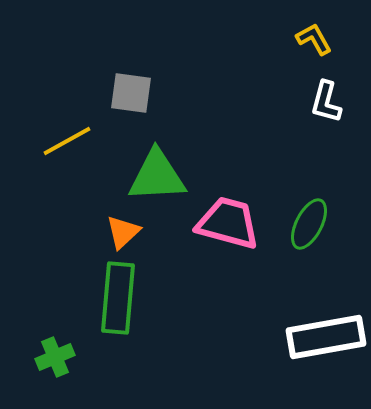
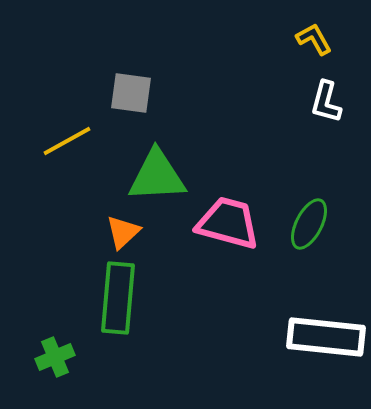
white rectangle: rotated 16 degrees clockwise
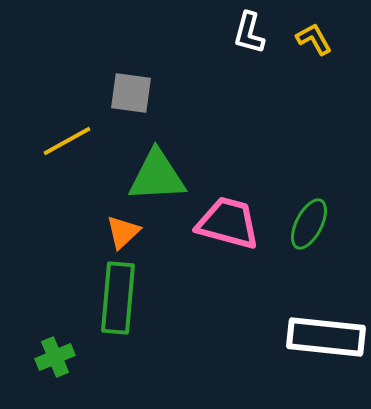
white L-shape: moved 77 px left, 69 px up
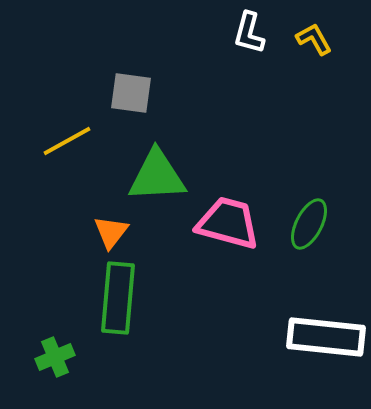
orange triangle: moved 12 px left; rotated 9 degrees counterclockwise
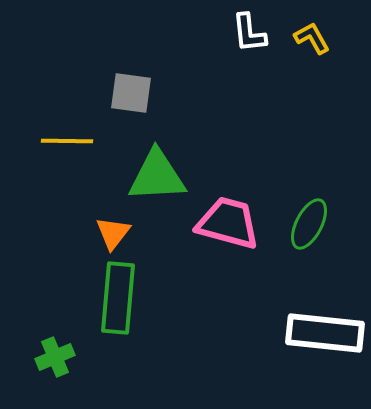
white L-shape: rotated 21 degrees counterclockwise
yellow L-shape: moved 2 px left, 1 px up
yellow line: rotated 30 degrees clockwise
orange triangle: moved 2 px right, 1 px down
white rectangle: moved 1 px left, 4 px up
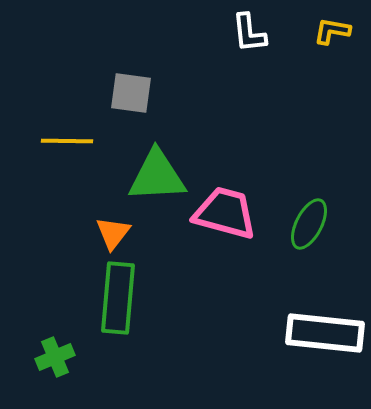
yellow L-shape: moved 20 px right, 7 px up; rotated 51 degrees counterclockwise
pink trapezoid: moved 3 px left, 10 px up
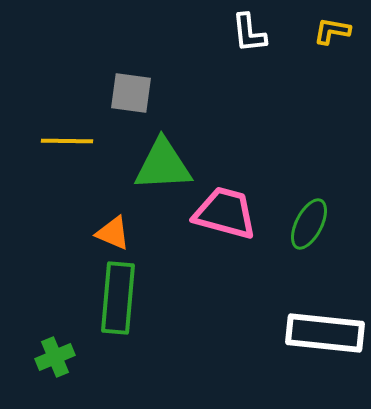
green triangle: moved 6 px right, 11 px up
orange triangle: rotated 45 degrees counterclockwise
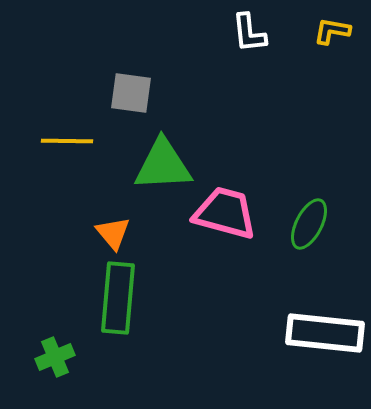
orange triangle: rotated 27 degrees clockwise
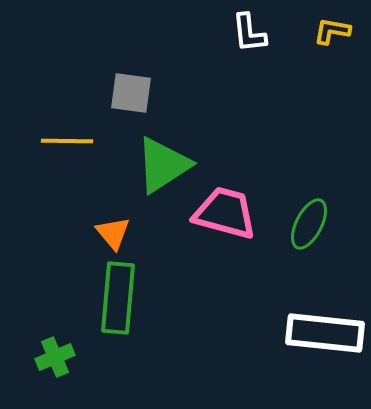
green triangle: rotated 30 degrees counterclockwise
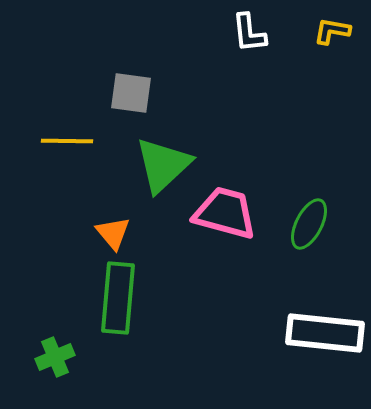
green triangle: rotated 10 degrees counterclockwise
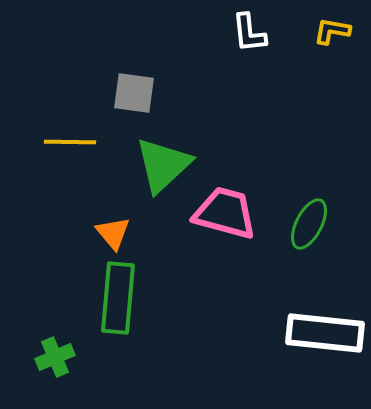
gray square: moved 3 px right
yellow line: moved 3 px right, 1 px down
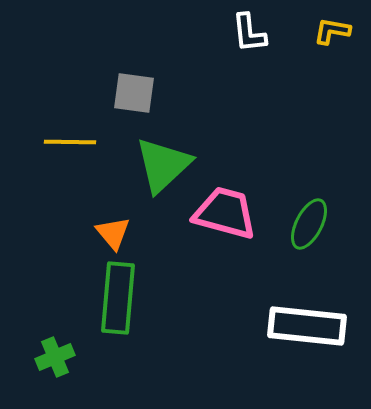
white rectangle: moved 18 px left, 7 px up
